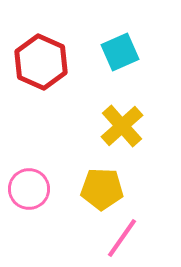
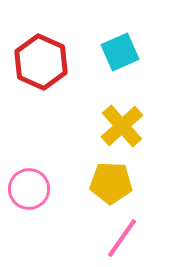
yellow pentagon: moved 9 px right, 6 px up
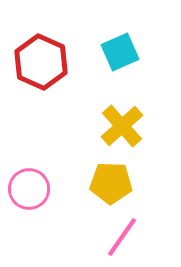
pink line: moved 1 px up
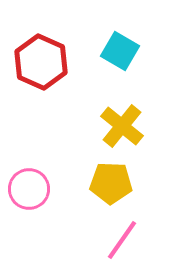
cyan square: moved 1 px up; rotated 36 degrees counterclockwise
yellow cross: rotated 9 degrees counterclockwise
pink line: moved 3 px down
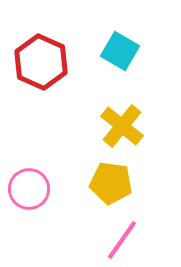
yellow pentagon: rotated 6 degrees clockwise
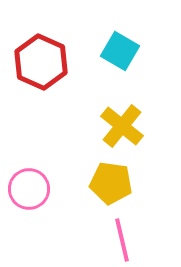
pink line: rotated 48 degrees counterclockwise
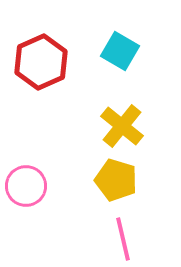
red hexagon: rotated 12 degrees clockwise
yellow pentagon: moved 5 px right, 3 px up; rotated 9 degrees clockwise
pink circle: moved 3 px left, 3 px up
pink line: moved 1 px right, 1 px up
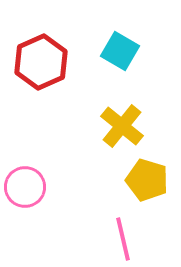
yellow pentagon: moved 31 px right
pink circle: moved 1 px left, 1 px down
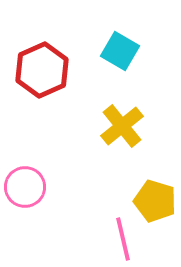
red hexagon: moved 1 px right, 8 px down
yellow cross: rotated 12 degrees clockwise
yellow pentagon: moved 8 px right, 21 px down
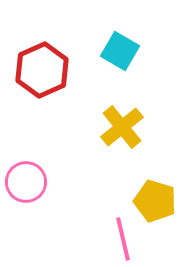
yellow cross: moved 1 px down
pink circle: moved 1 px right, 5 px up
